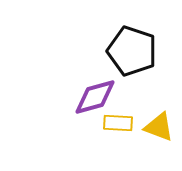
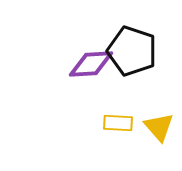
purple diamond: moved 4 px left, 33 px up; rotated 12 degrees clockwise
yellow triangle: rotated 28 degrees clockwise
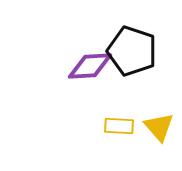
purple diamond: moved 1 px left, 2 px down
yellow rectangle: moved 1 px right, 3 px down
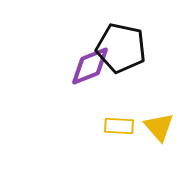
black pentagon: moved 11 px left, 3 px up; rotated 6 degrees counterclockwise
purple diamond: rotated 18 degrees counterclockwise
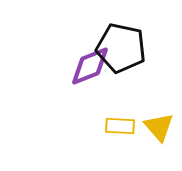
yellow rectangle: moved 1 px right
